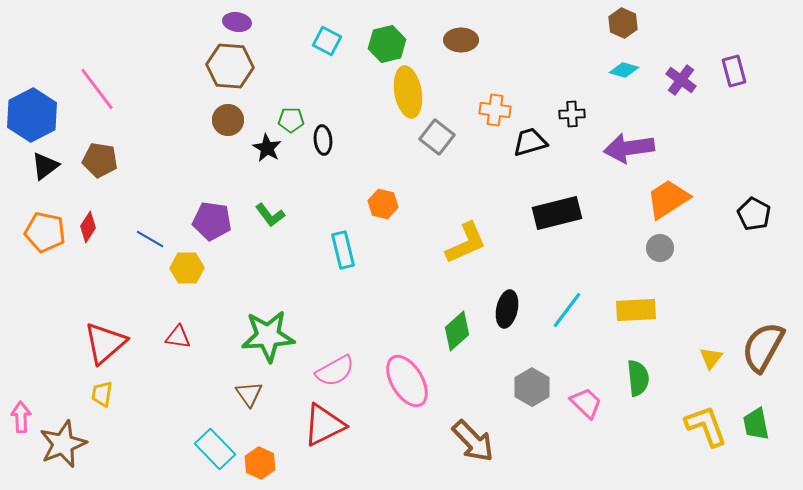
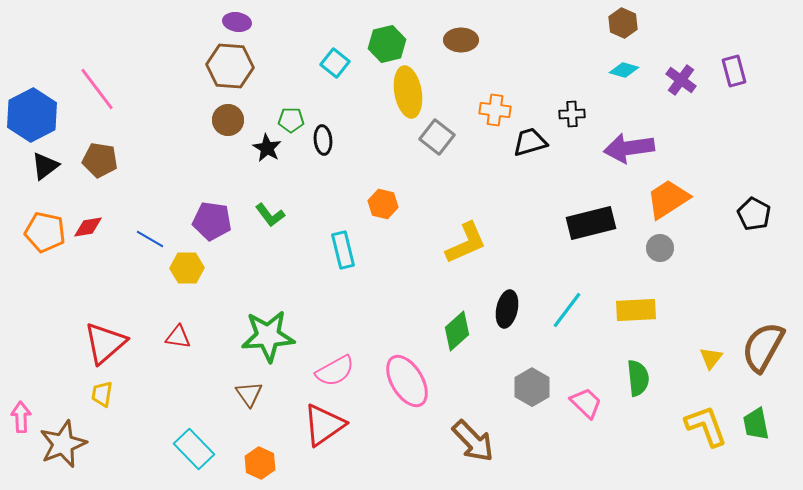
cyan square at (327, 41): moved 8 px right, 22 px down; rotated 12 degrees clockwise
black rectangle at (557, 213): moved 34 px right, 10 px down
red diamond at (88, 227): rotated 48 degrees clockwise
red triangle at (324, 425): rotated 9 degrees counterclockwise
cyan rectangle at (215, 449): moved 21 px left
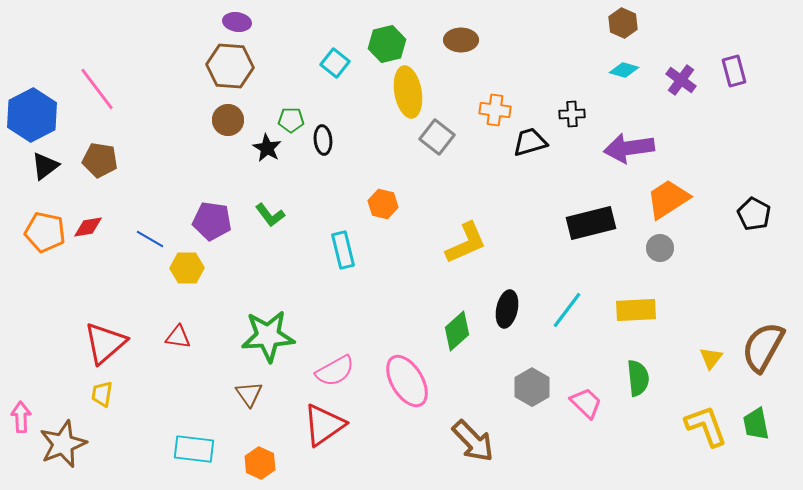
cyan rectangle at (194, 449): rotated 39 degrees counterclockwise
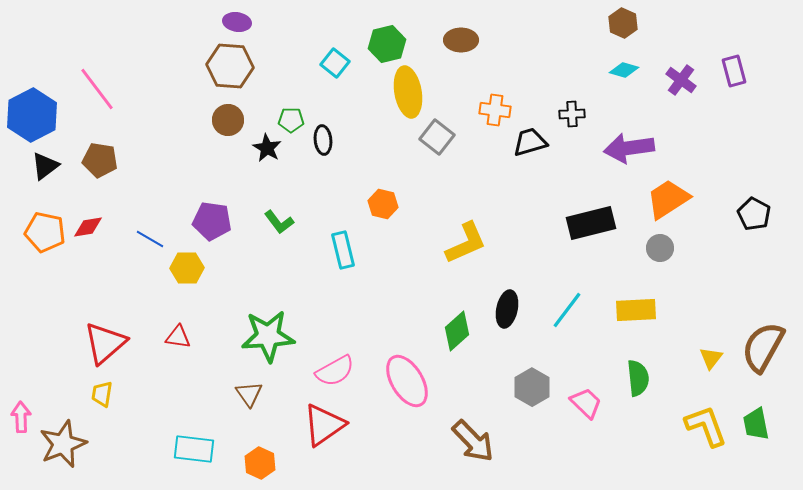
green L-shape at (270, 215): moved 9 px right, 7 px down
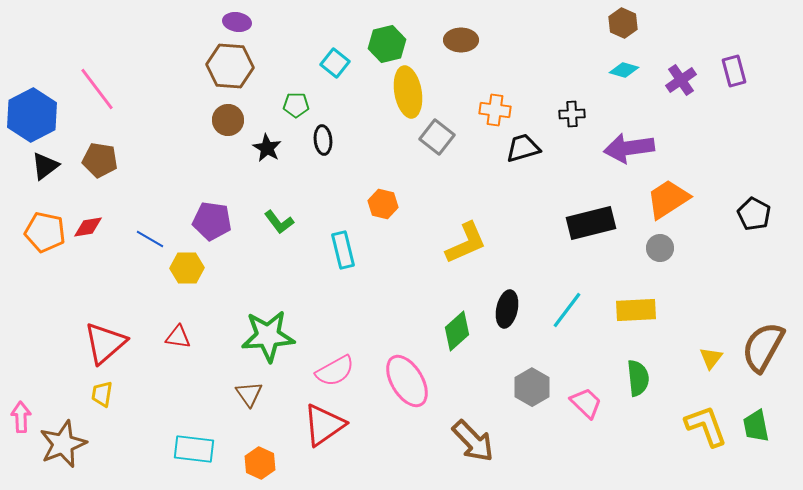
purple cross at (681, 80): rotated 20 degrees clockwise
green pentagon at (291, 120): moved 5 px right, 15 px up
black trapezoid at (530, 142): moved 7 px left, 6 px down
green trapezoid at (756, 424): moved 2 px down
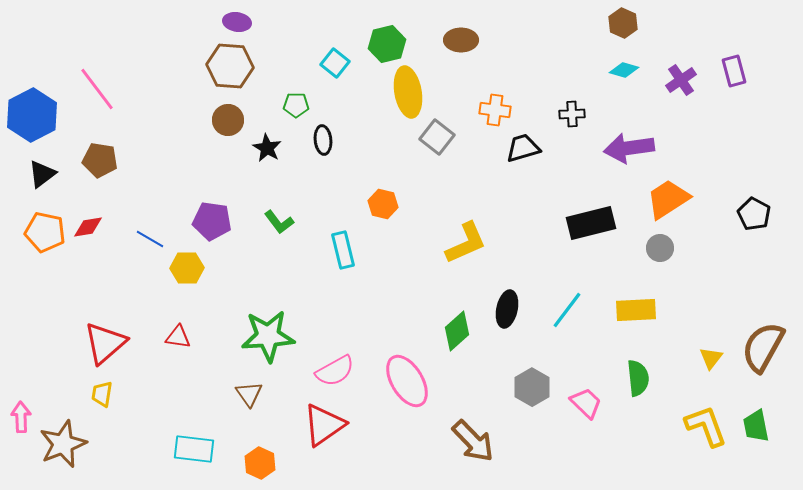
black triangle at (45, 166): moved 3 px left, 8 px down
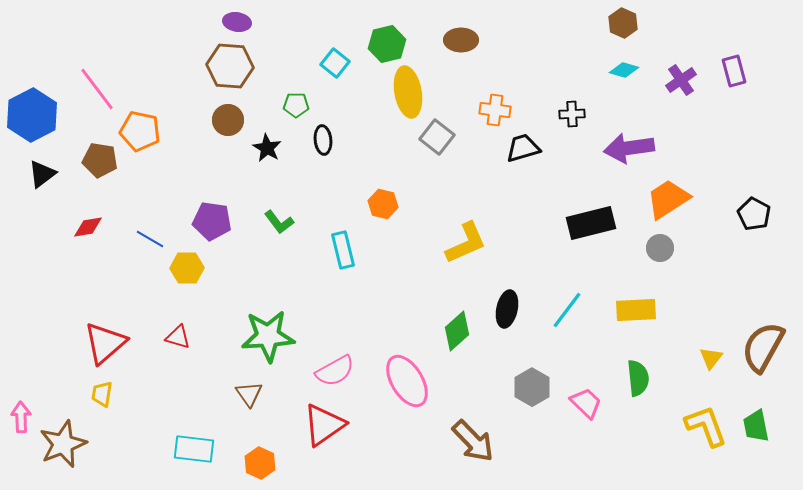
orange pentagon at (45, 232): moved 95 px right, 101 px up
red triangle at (178, 337): rotated 8 degrees clockwise
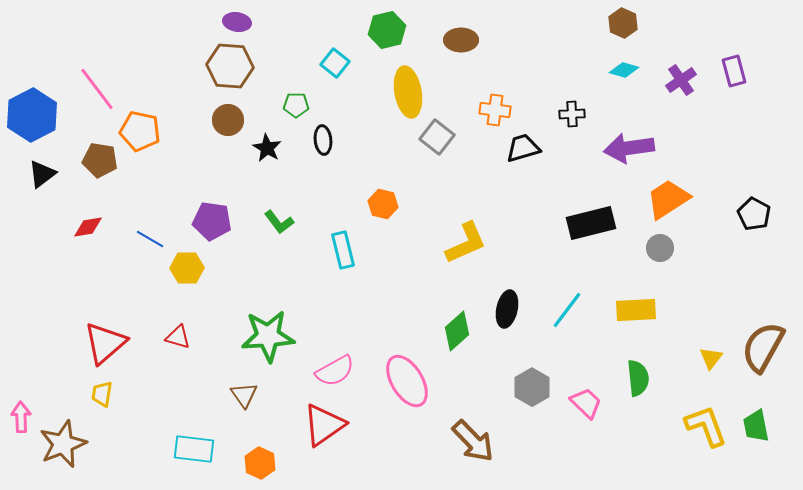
green hexagon at (387, 44): moved 14 px up
brown triangle at (249, 394): moved 5 px left, 1 px down
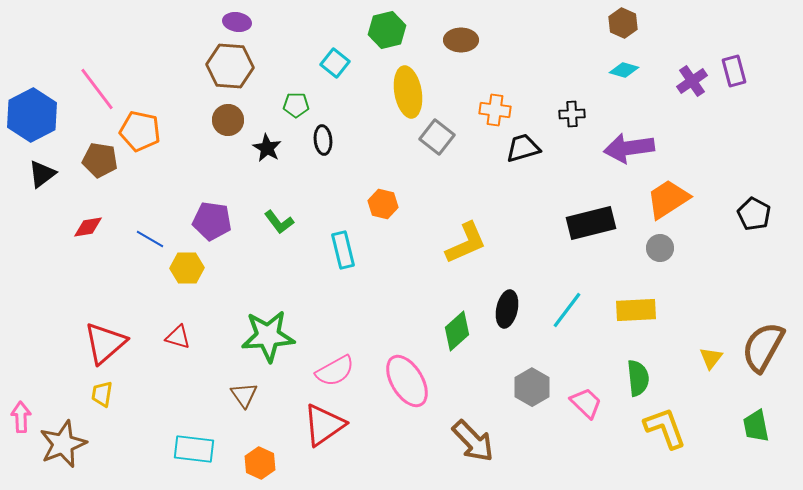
purple cross at (681, 80): moved 11 px right, 1 px down
yellow L-shape at (706, 426): moved 41 px left, 2 px down
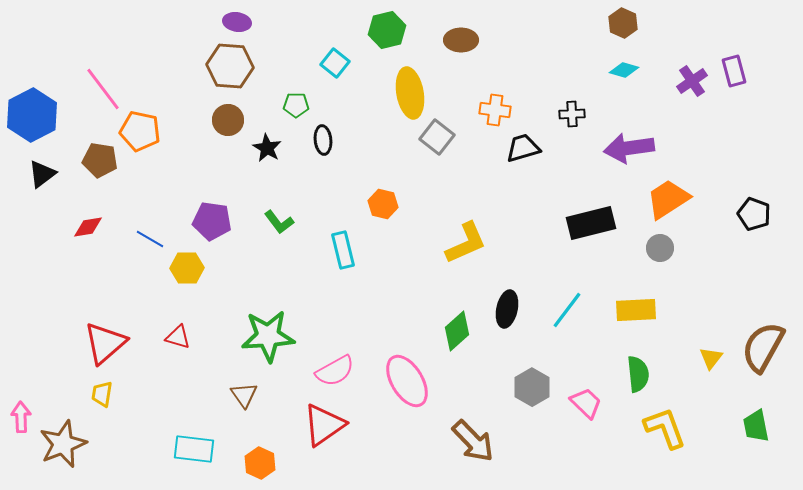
pink line at (97, 89): moved 6 px right
yellow ellipse at (408, 92): moved 2 px right, 1 px down
black pentagon at (754, 214): rotated 8 degrees counterclockwise
green semicircle at (638, 378): moved 4 px up
